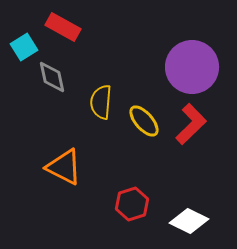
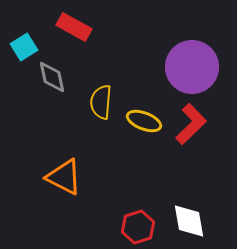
red rectangle: moved 11 px right
yellow ellipse: rotated 28 degrees counterclockwise
orange triangle: moved 10 px down
red hexagon: moved 6 px right, 23 px down
white diamond: rotated 54 degrees clockwise
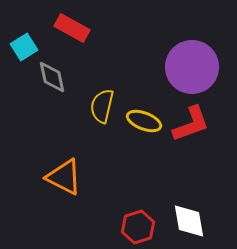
red rectangle: moved 2 px left, 1 px down
yellow semicircle: moved 1 px right, 4 px down; rotated 8 degrees clockwise
red L-shape: rotated 24 degrees clockwise
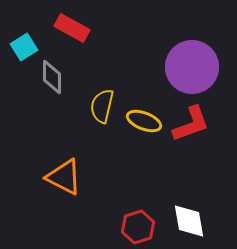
gray diamond: rotated 12 degrees clockwise
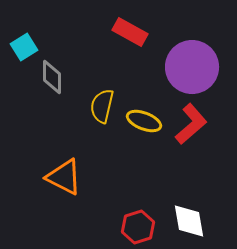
red rectangle: moved 58 px right, 4 px down
red L-shape: rotated 21 degrees counterclockwise
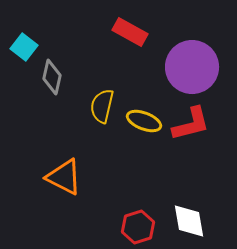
cyan square: rotated 20 degrees counterclockwise
gray diamond: rotated 12 degrees clockwise
red L-shape: rotated 27 degrees clockwise
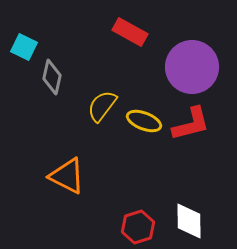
cyan square: rotated 12 degrees counterclockwise
yellow semicircle: rotated 24 degrees clockwise
orange triangle: moved 3 px right, 1 px up
white diamond: rotated 9 degrees clockwise
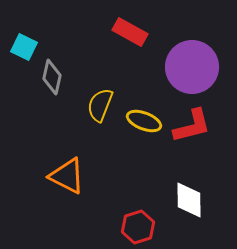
yellow semicircle: moved 2 px left, 1 px up; rotated 16 degrees counterclockwise
red L-shape: moved 1 px right, 2 px down
white diamond: moved 21 px up
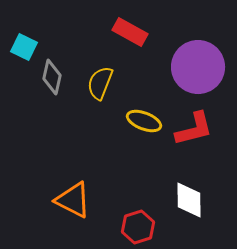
purple circle: moved 6 px right
yellow semicircle: moved 22 px up
red L-shape: moved 2 px right, 3 px down
orange triangle: moved 6 px right, 24 px down
